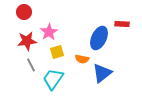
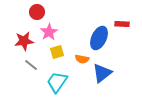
red circle: moved 13 px right
red star: moved 3 px left
gray line: rotated 24 degrees counterclockwise
cyan trapezoid: moved 4 px right, 3 px down
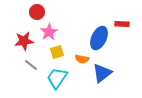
cyan trapezoid: moved 4 px up
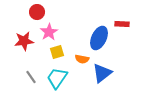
gray line: moved 12 px down; rotated 16 degrees clockwise
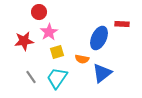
red circle: moved 2 px right
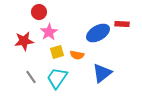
blue ellipse: moved 1 px left, 5 px up; rotated 35 degrees clockwise
orange semicircle: moved 5 px left, 4 px up
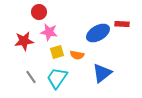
pink star: rotated 30 degrees counterclockwise
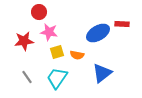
gray line: moved 4 px left
